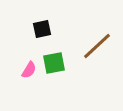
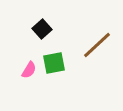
black square: rotated 30 degrees counterclockwise
brown line: moved 1 px up
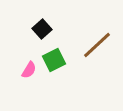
green square: moved 3 px up; rotated 15 degrees counterclockwise
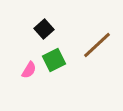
black square: moved 2 px right
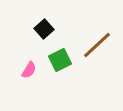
green square: moved 6 px right
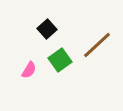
black square: moved 3 px right
green square: rotated 10 degrees counterclockwise
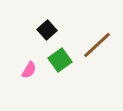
black square: moved 1 px down
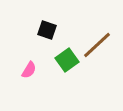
black square: rotated 30 degrees counterclockwise
green square: moved 7 px right
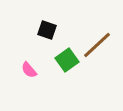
pink semicircle: rotated 108 degrees clockwise
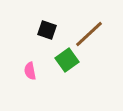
brown line: moved 8 px left, 11 px up
pink semicircle: moved 1 px right, 1 px down; rotated 30 degrees clockwise
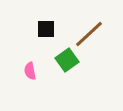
black square: moved 1 px left, 1 px up; rotated 18 degrees counterclockwise
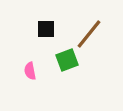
brown line: rotated 8 degrees counterclockwise
green square: rotated 15 degrees clockwise
